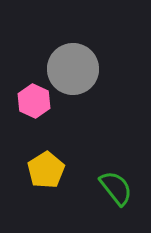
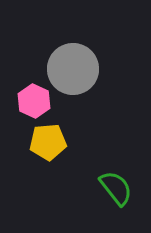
yellow pentagon: moved 2 px right, 28 px up; rotated 27 degrees clockwise
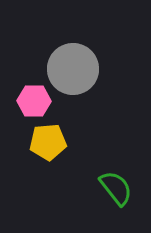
pink hexagon: rotated 24 degrees counterclockwise
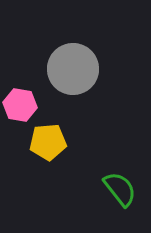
pink hexagon: moved 14 px left, 4 px down; rotated 8 degrees clockwise
green semicircle: moved 4 px right, 1 px down
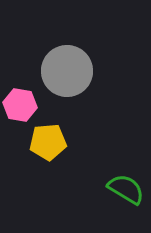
gray circle: moved 6 px left, 2 px down
green semicircle: moved 6 px right; rotated 21 degrees counterclockwise
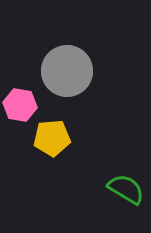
yellow pentagon: moved 4 px right, 4 px up
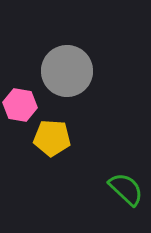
yellow pentagon: rotated 9 degrees clockwise
green semicircle: rotated 12 degrees clockwise
